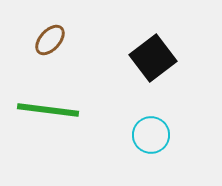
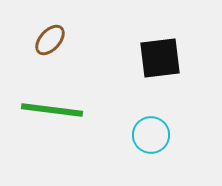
black square: moved 7 px right; rotated 30 degrees clockwise
green line: moved 4 px right
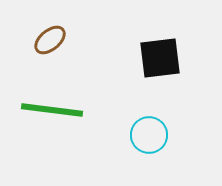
brown ellipse: rotated 8 degrees clockwise
cyan circle: moved 2 px left
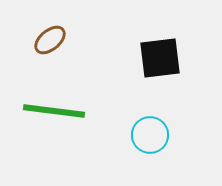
green line: moved 2 px right, 1 px down
cyan circle: moved 1 px right
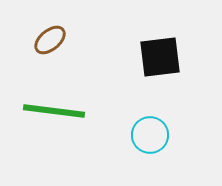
black square: moved 1 px up
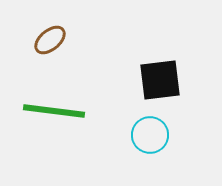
black square: moved 23 px down
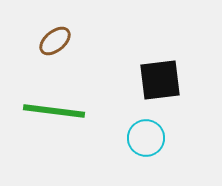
brown ellipse: moved 5 px right, 1 px down
cyan circle: moved 4 px left, 3 px down
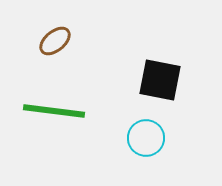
black square: rotated 18 degrees clockwise
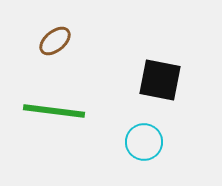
cyan circle: moved 2 px left, 4 px down
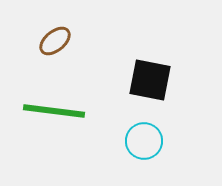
black square: moved 10 px left
cyan circle: moved 1 px up
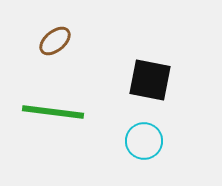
green line: moved 1 px left, 1 px down
